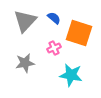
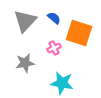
cyan star: moved 9 px left, 8 px down
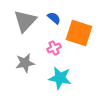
cyan star: moved 2 px left, 5 px up
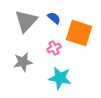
gray triangle: moved 1 px right
gray star: moved 2 px left, 1 px up
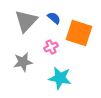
pink cross: moved 3 px left, 1 px up
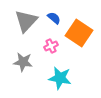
orange square: rotated 16 degrees clockwise
pink cross: moved 1 px up
gray star: rotated 18 degrees clockwise
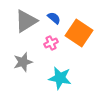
gray triangle: rotated 15 degrees clockwise
pink cross: moved 3 px up
gray star: rotated 24 degrees counterclockwise
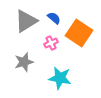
gray star: moved 1 px right
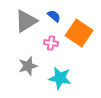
blue semicircle: moved 2 px up
pink cross: rotated 32 degrees clockwise
gray star: moved 4 px right, 4 px down
